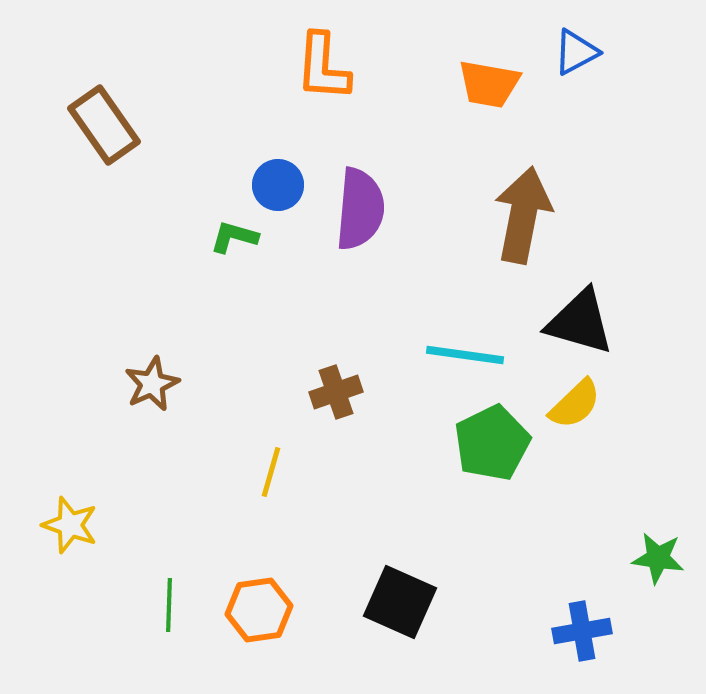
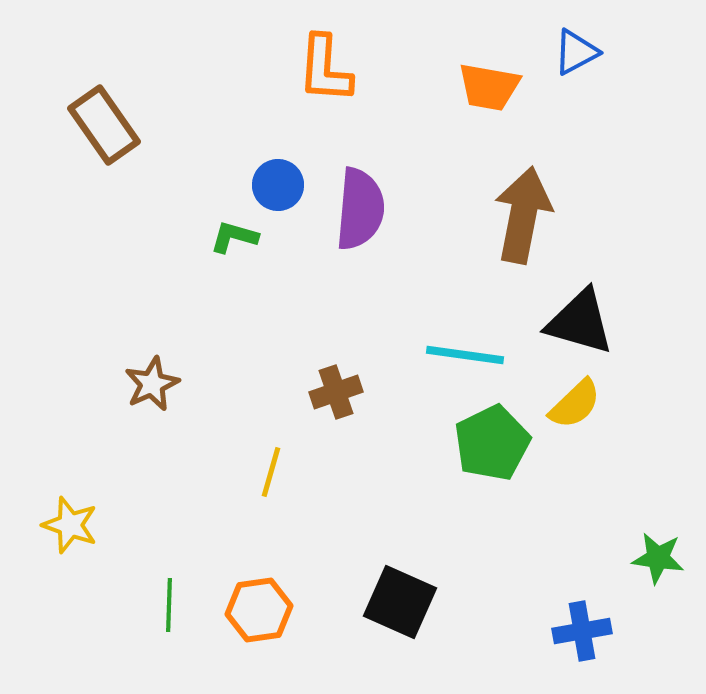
orange L-shape: moved 2 px right, 2 px down
orange trapezoid: moved 3 px down
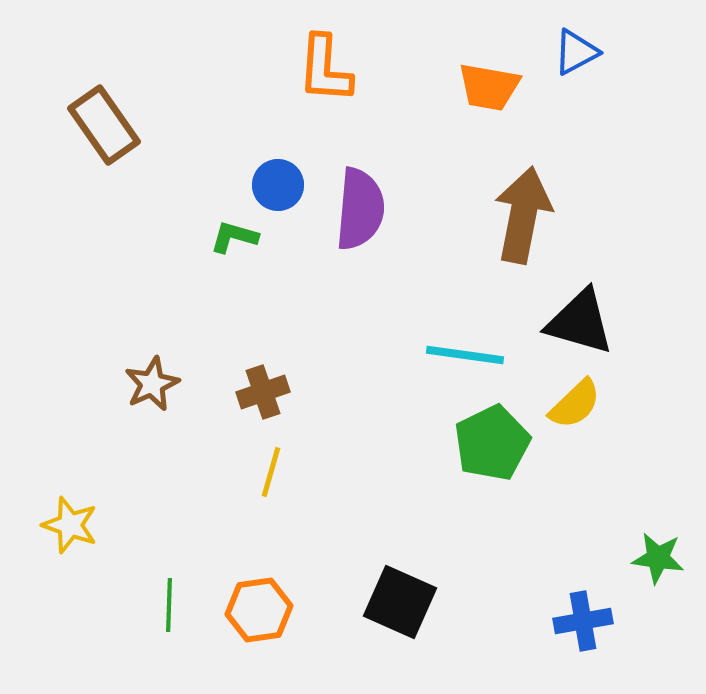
brown cross: moved 73 px left
blue cross: moved 1 px right, 10 px up
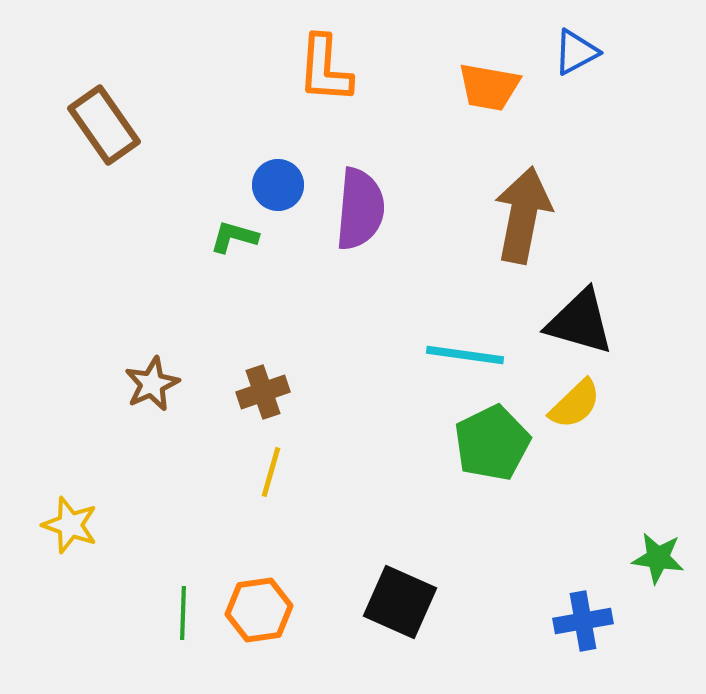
green line: moved 14 px right, 8 px down
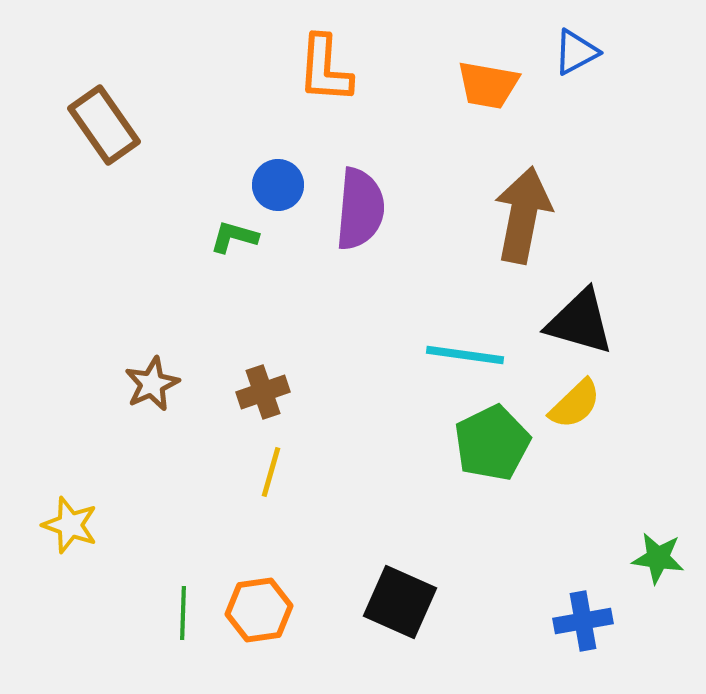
orange trapezoid: moved 1 px left, 2 px up
